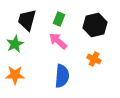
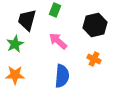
green rectangle: moved 4 px left, 9 px up
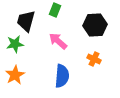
black trapezoid: moved 1 px left, 1 px down
black hexagon: rotated 10 degrees clockwise
green star: rotated 18 degrees clockwise
orange star: rotated 30 degrees counterclockwise
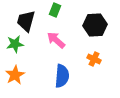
pink arrow: moved 2 px left, 1 px up
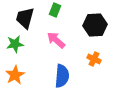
black trapezoid: moved 1 px left, 3 px up
